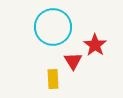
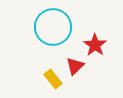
red triangle: moved 2 px right, 5 px down; rotated 18 degrees clockwise
yellow rectangle: rotated 36 degrees counterclockwise
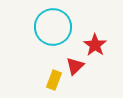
yellow rectangle: moved 1 px right, 1 px down; rotated 60 degrees clockwise
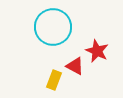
red star: moved 2 px right, 6 px down; rotated 10 degrees counterclockwise
red triangle: rotated 48 degrees counterclockwise
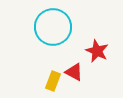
red triangle: moved 1 px left, 6 px down
yellow rectangle: moved 1 px left, 1 px down
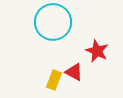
cyan circle: moved 5 px up
yellow rectangle: moved 1 px right, 1 px up
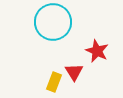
red triangle: rotated 30 degrees clockwise
yellow rectangle: moved 2 px down
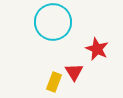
red star: moved 2 px up
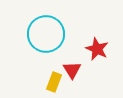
cyan circle: moved 7 px left, 12 px down
red triangle: moved 2 px left, 2 px up
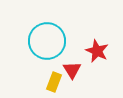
cyan circle: moved 1 px right, 7 px down
red star: moved 2 px down
